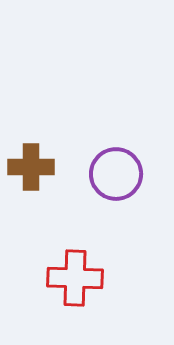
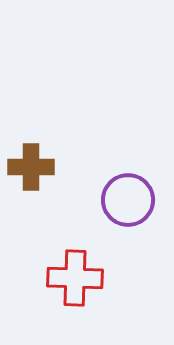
purple circle: moved 12 px right, 26 px down
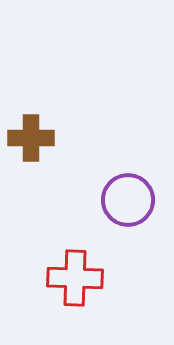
brown cross: moved 29 px up
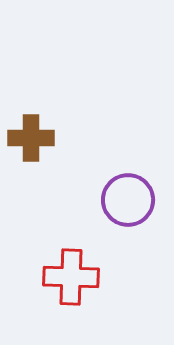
red cross: moved 4 px left, 1 px up
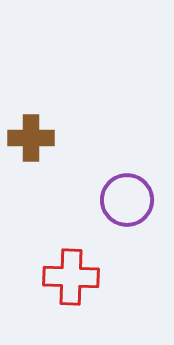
purple circle: moved 1 px left
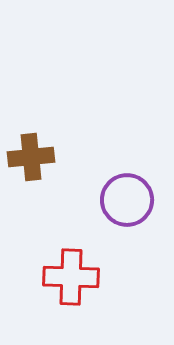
brown cross: moved 19 px down; rotated 6 degrees counterclockwise
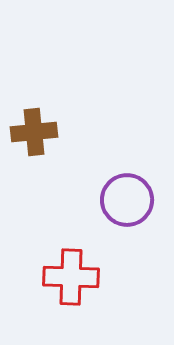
brown cross: moved 3 px right, 25 px up
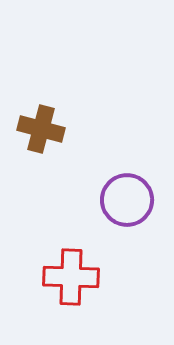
brown cross: moved 7 px right, 3 px up; rotated 21 degrees clockwise
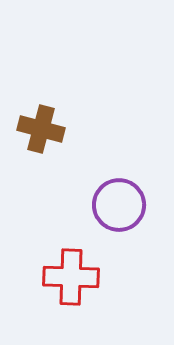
purple circle: moved 8 px left, 5 px down
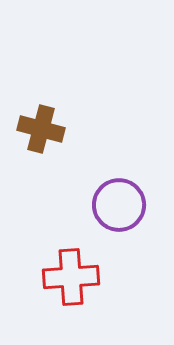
red cross: rotated 6 degrees counterclockwise
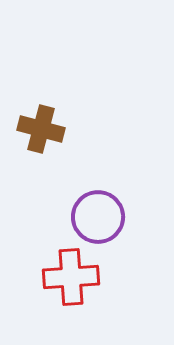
purple circle: moved 21 px left, 12 px down
